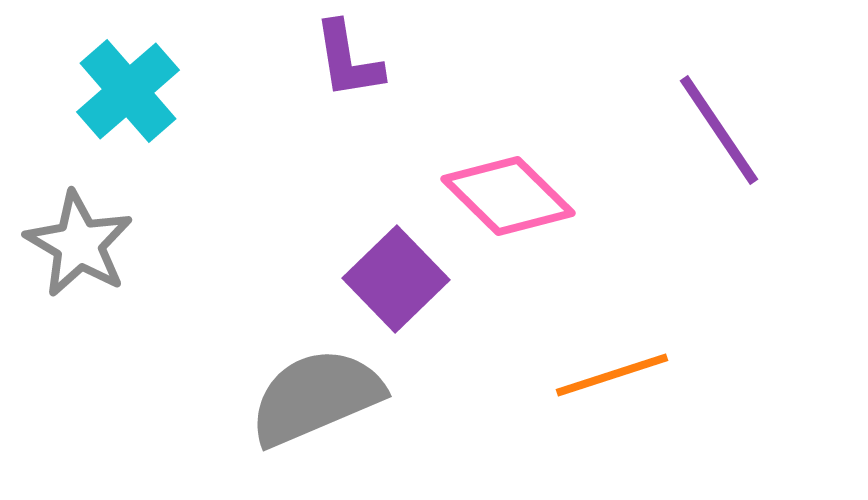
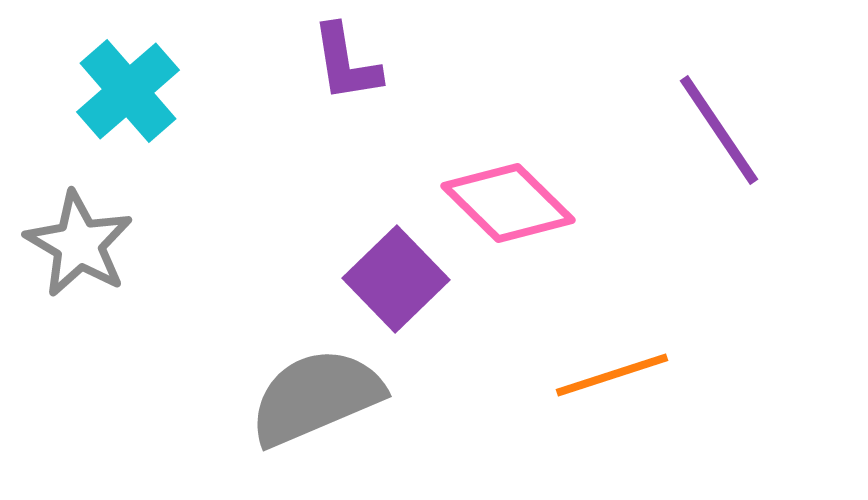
purple L-shape: moved 2 px left, 3 px down
pink diamond: moved 7 px down
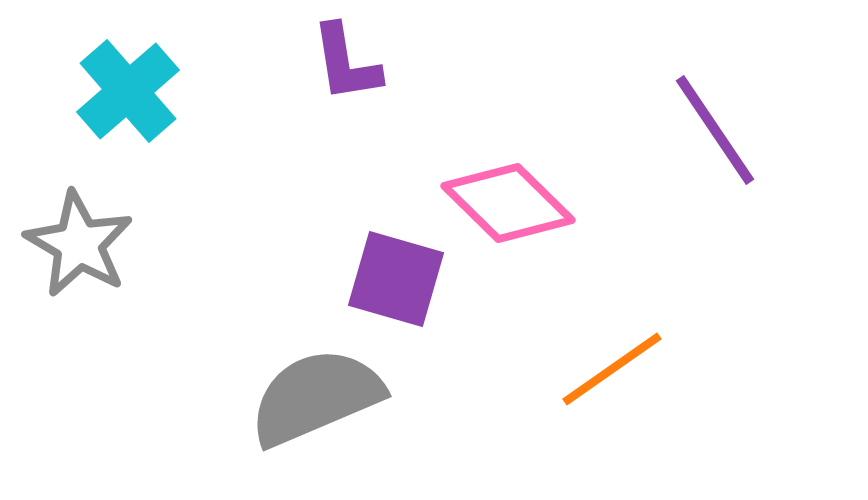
purple line: moved 4 px left
purple square: rotated 30 degrees counterclockwise
orange line: moved 6 px up; rotated 17 degrees counterclockwise
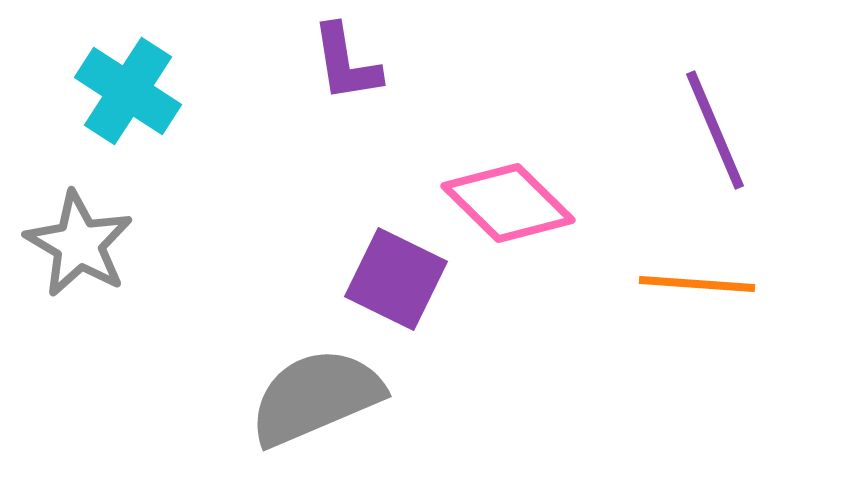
cyan cross: rotated 16 degrees counterclockwise
purple line: rotated 11 degrees clockwise
purple square: rotated 10 degrees clockwise
orange line: moved 85 px right, 85 px up; rotated 39 degrees clockwise
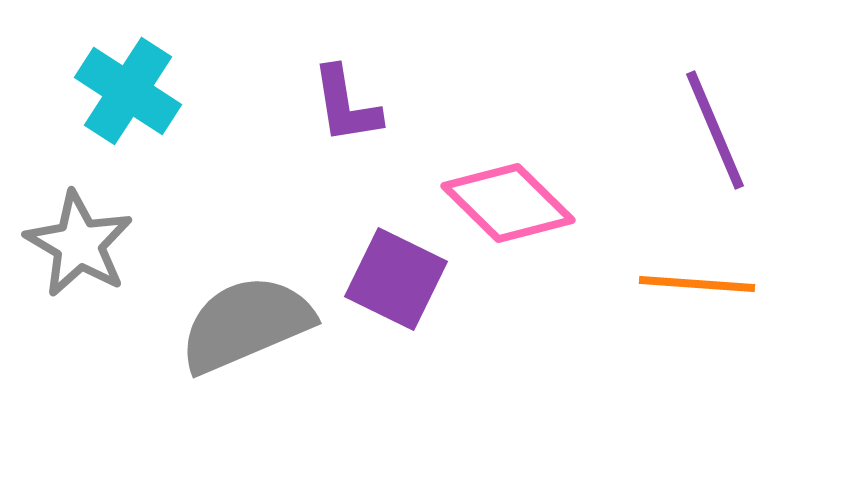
purple L-shape: moved 42 px down
gray semicircle: moved 70 px left, 73 px up
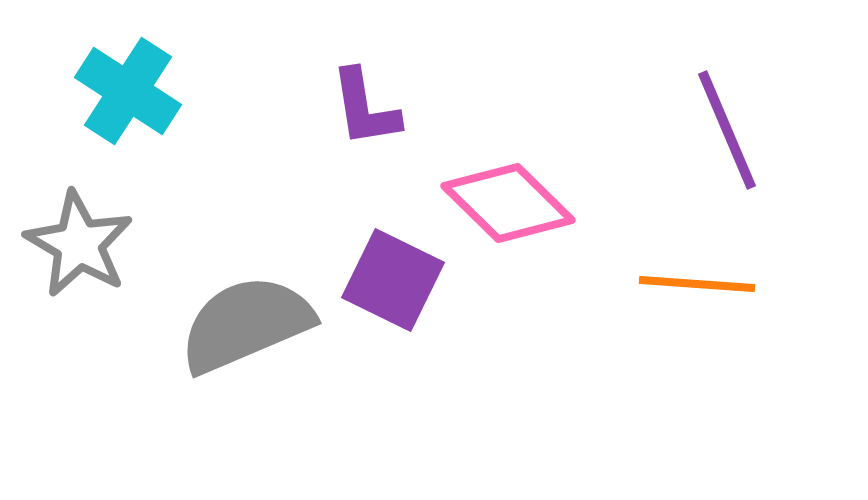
purple L-shape: moved 19 px right, 3 px down
purple line: moved 12 px right
purple square: moved 3 px left, 1 px down
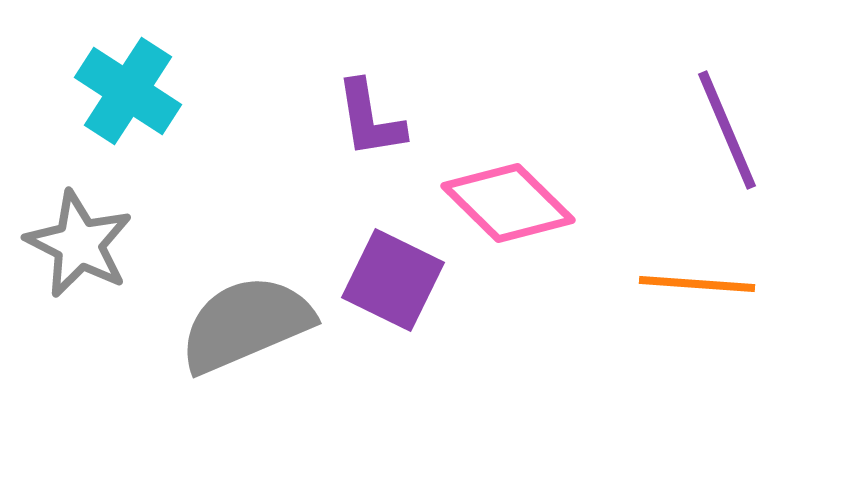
purple L-shape: moved 5 px right, 11 px down
gray star: rotated 3 degrees counterclockwise
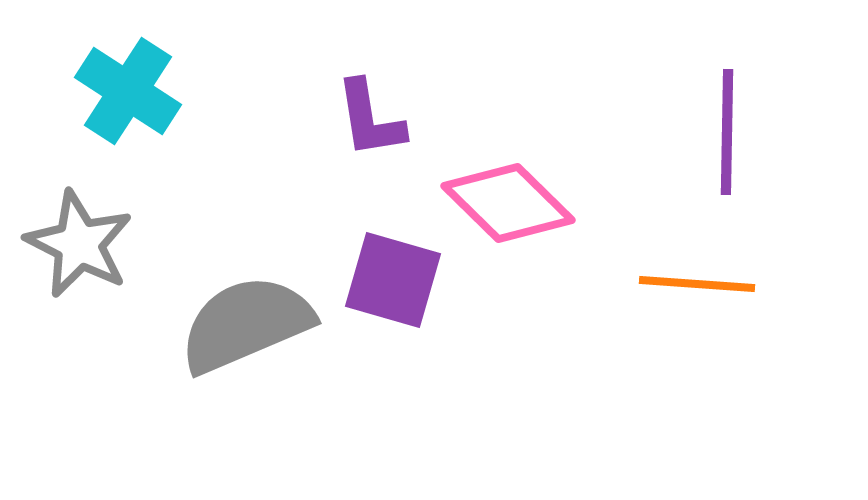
purple line: moved 2 px down; rotated 24 degrees clockwise
purple square: rotated 10 degrees counterclockwise
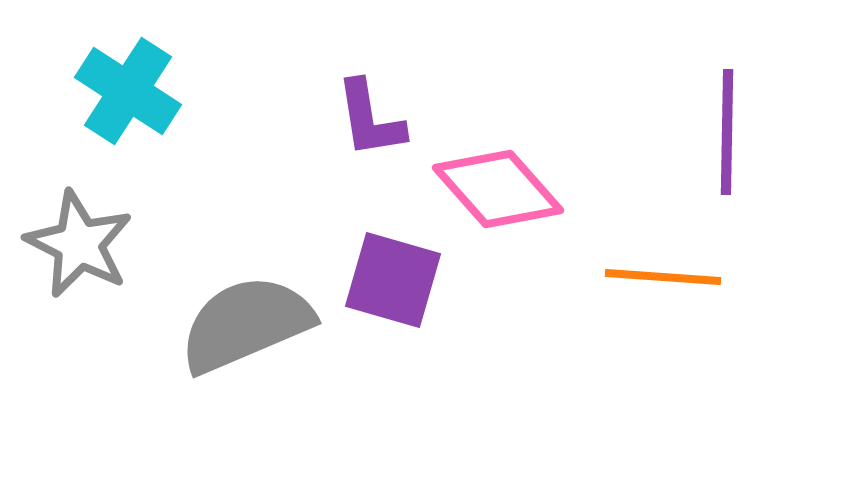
pink diamond: moved 10 px left, 14 px up; rotated 4 degrees clockwise
orange line: moved 34 px left, 7 px up
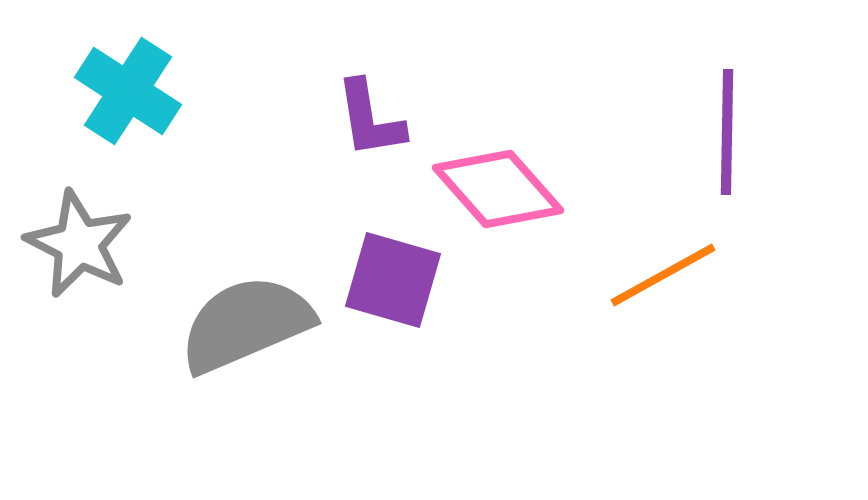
orange line: moved 2 px up; rotated 33 degrees counterclockwise
